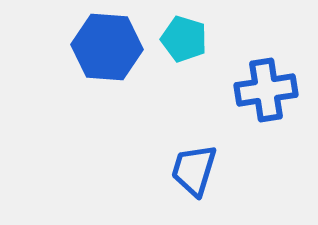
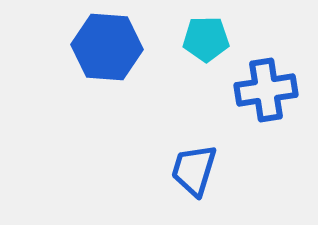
cyan pentagon: moved 22 px right; rotated 18 degrees counterclockwise
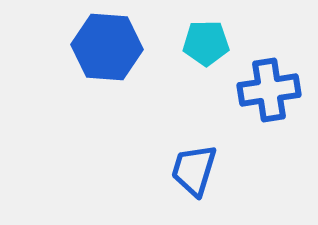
cyan pentagon: moved 4 px down
blue cross: moved 3 px right
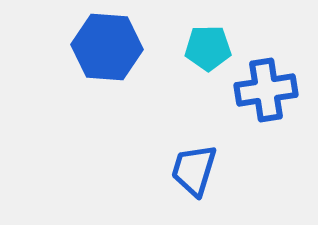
cyan pentagon: moved 2 px right, 5 px down
blue cross: moved 3 px left
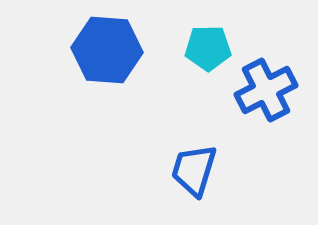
blue hexagon: moved 3 px down
blue cross: rotated 18 degrees counterclockwise
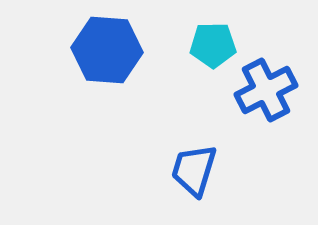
cyan pentagon: moved 5 px right, 3 px up
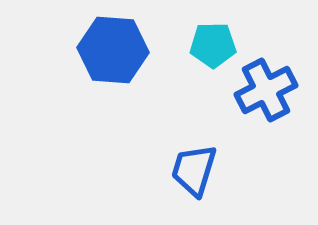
blue hexagon: moved 6 px right
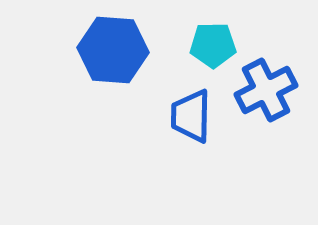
blue trapezoid: moved 3 px left, 54 px up; rotated 16 degrees counterclockwise
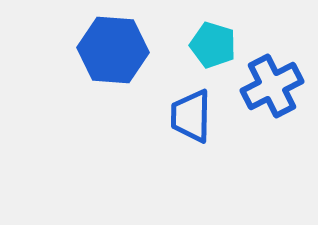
cyan pentagon: rotated 18 degrees clockwise
blue cross: moved 6 px right, 4 px up
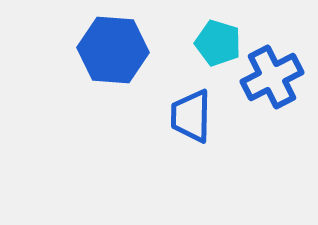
cyan pentagon: moved 5 px right, 2 px up
blue cross: moved 9 px up
